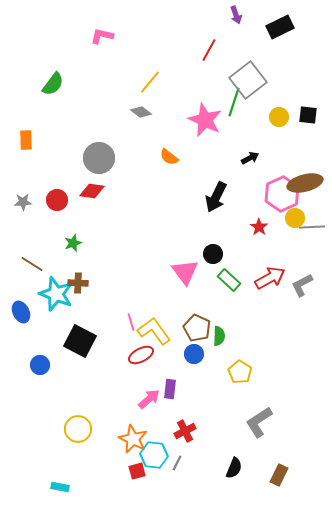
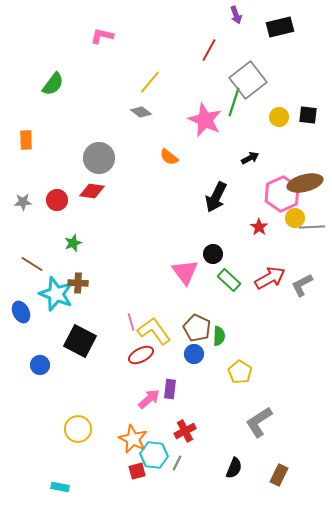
black rectangle at (280, 27): rotated 12 degrees clockwise
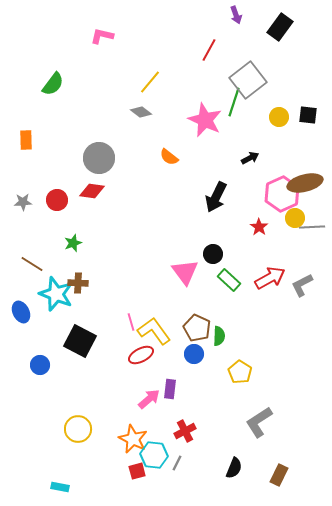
black rectangle at (280, 27): rotated 40 degrees counterclockwise
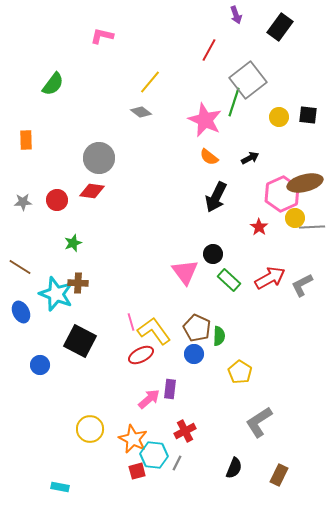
orange semicircle at (169, 157): moved 40 px right
brown line at (32, 264): moved 12 px left, 3 px down
yellow circle at (78, 429): moved 12 px right
